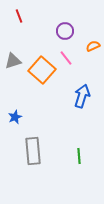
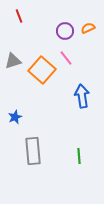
orange semicircle: moved 5 px left, 18 px up
blue arrow: rotated 25 degrees counterclockwise
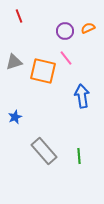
gray triangle: moved 1 px right, 1 px down
orange square: moved 1 px right, 1 px down; rotated 28 degrees counterclockwise
gray rectangle: moved 11 px right; rotated 36 degrees counterclockwise
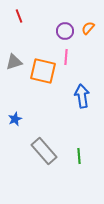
orange semicircle: rotated 24 degrees counterclockwise
pink line: moved 1 px up; rotated 42 degrees clockwise
blue star: moved 2 px down
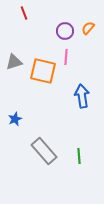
red line: moved 5 px right, 3 px up
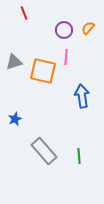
purple circle: moved 1 px left, 1 px up
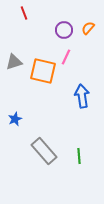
pink line: rotated 21 degrees clockwise
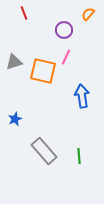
orange semicircle: moved 14 px up
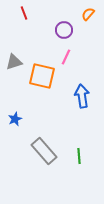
orange square: moved 1 px left, 5 px down
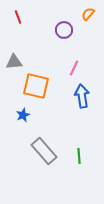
red line: moved 6 px left, 4 px down
pink line: moved 8 px right, 11 px down
gray triangle: rotated 12 degrees clockwise
orange square: moved 6 px left, 10 px down
blue star: moved 8 px right, 4 px up
